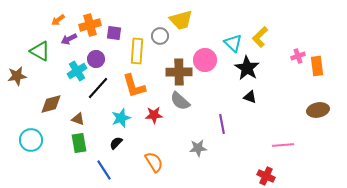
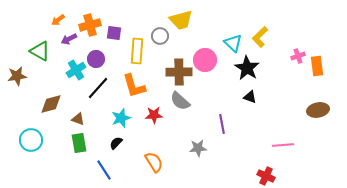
cyan cross: moved 1 px left, 1 px up
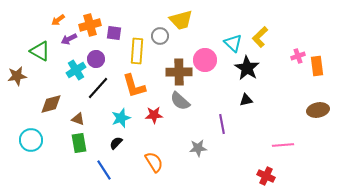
black triangle: moved 4 px left, 3 px down; rotated 32 degrees counterclockwise
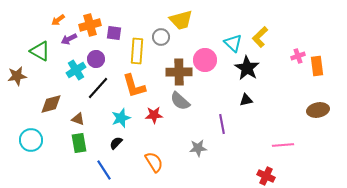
gray circle: moved 1 px right, 1 px down
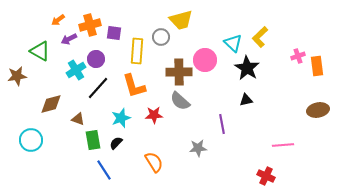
green rectangle: moved 14 px right, 3 px up
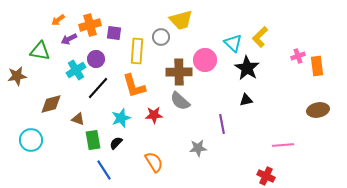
green triangle: rotated 20 degrees counterclockwise
